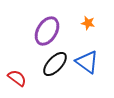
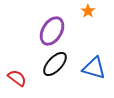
orange star: moved 12 px up; rotated 24 degrees clockwise
purple ellipse: moved 5 px right
blue triangle: moved 7 px right, 6 px down; rotated 20 degrees counterclockwise
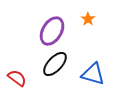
orange star: moved 8 px down
blue triangle: moved 1 px left, 6 px down
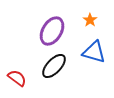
orange star: moved 2 px right, 1 px down
black ellipse: moved 1 px left, 2 px down
blue triangle: moved 1 px right, 22 px up
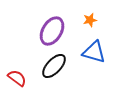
orange star: rotated 24 degrees clockwise
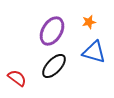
orange star: moved 1 px left, 2 px down
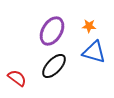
orange star: moved 4 px down; rotated 16 degrees clockwise
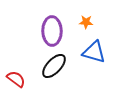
orange star: moved 3 px left, 4 px up
purple ellipse: rotated 32 degrees counterclockwise
red semicircle: moved 1 px left, 1 px down
